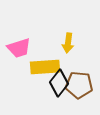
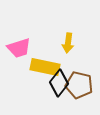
yellow rectangle: rotated 16 degrees clockwise
brown pentagon: rotated 8 degrees clockwise
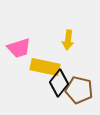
yellow arrow: moved 3 px up
brown pentagon: moved 5 px down
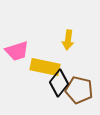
pink trapezoid: moved 2 px left, 3 px down
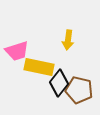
yellow rectangle: moved 6 px left
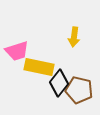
yellow arrow: moved 6 px right, 3 px up
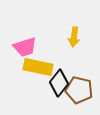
pink trapezoid: moved 8 px right, 4 px up
yellow rectangle: moved 1 px left
